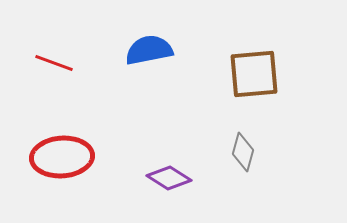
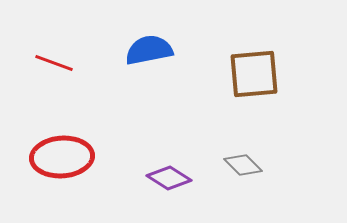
gray diamond: moved 13 px down; rotated 60 degrees counterclockwise
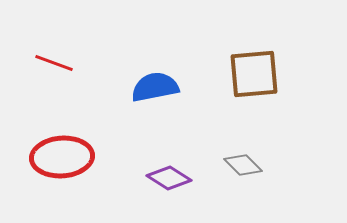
blue semicircle: moved 6 px right, 37 px down
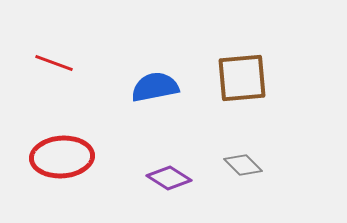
brown square: moved 12 px left, 4 px down
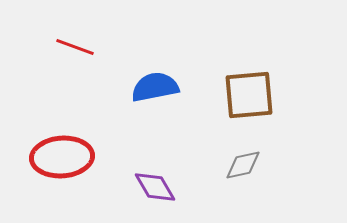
red line: moved 21 px right, 16 px up
brown square: moved 7 px right, 17 px down
gray diamond: rotated 57 degrees counterclockwise
purple diamond: moved 14 px left, 9 px down; rotated 27 degrees clockwise
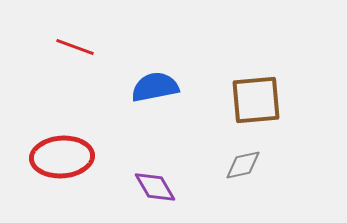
brown square: moved 7 px right, 5 px down
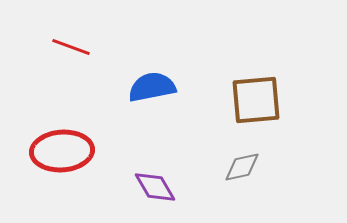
red line: moved 4 px left
blue semicircle: moved 3 px left
red ellipse: moved 6 px up
gray diamond: moved 1 px left, 2 px down
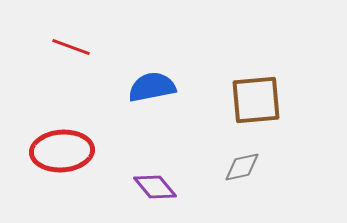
purple diamond: rotated 9 degrees counterclockwise
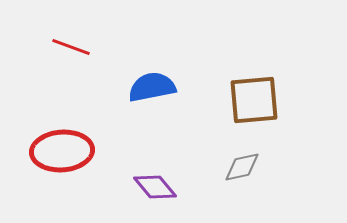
brown square: moved 2 px left
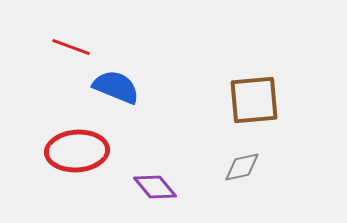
blue semicircle: moved 36 px left; rotated 33 degrees clockwise
red ellipse: moved 15 px right
